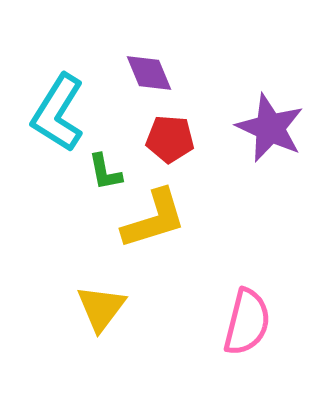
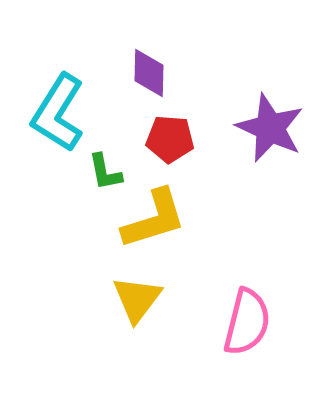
purple diamond: rotated 24 degrees clockwise
yellow triangle: moved 36 px right, 9 px up
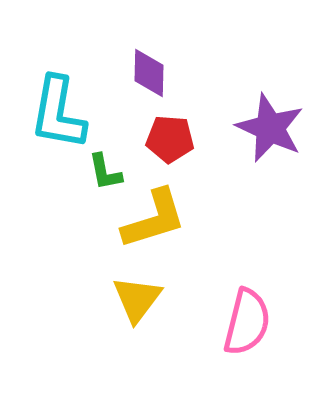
cyan L-shape: rotated 22 degrees counterclockwise
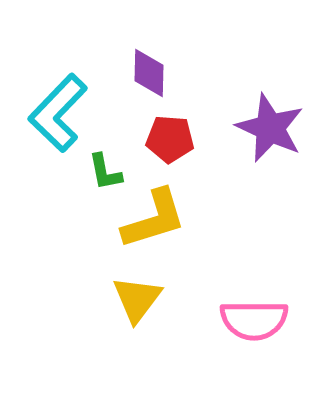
cyan L-shape: rotated 34 degrees clockwise
pink semicircle: moved 7 px right, 2 px up; rotated 76 degrees clockwise
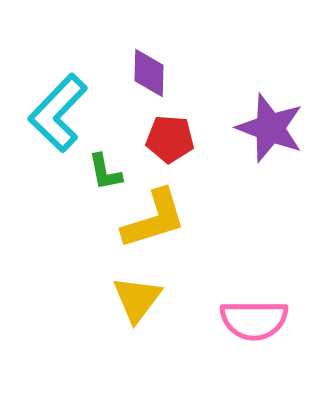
purple star: rotated 4 degrees counterclockwise
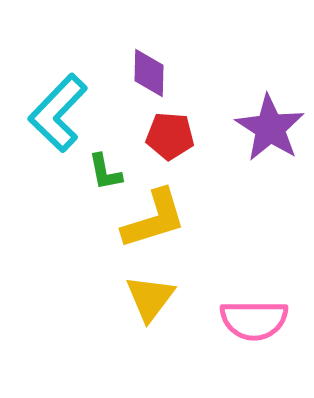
purple star: rotated 12 degrees clockwise
red pentagon: moved 3 px up
yellow triangle: moved 13 px right, 1 px up
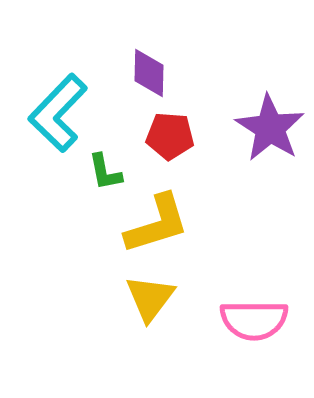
yellow L-shape: moved 3 px right, 5 px down
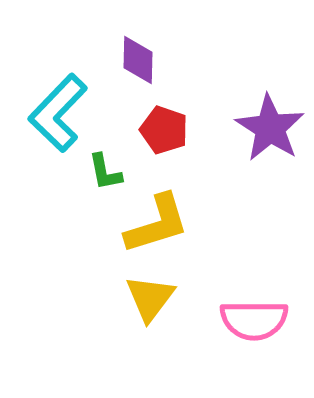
purple diamond: moved 11 px left, 13 px up
red pentagon: moved 6 px left, 6 px up; rotated 15 degrees clockwise
